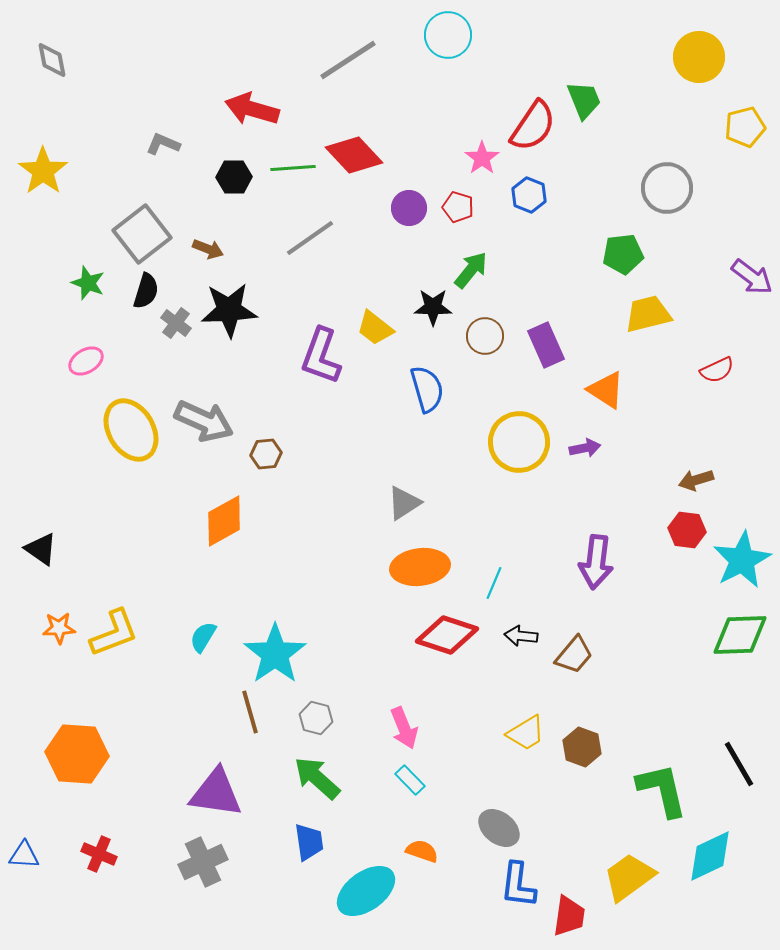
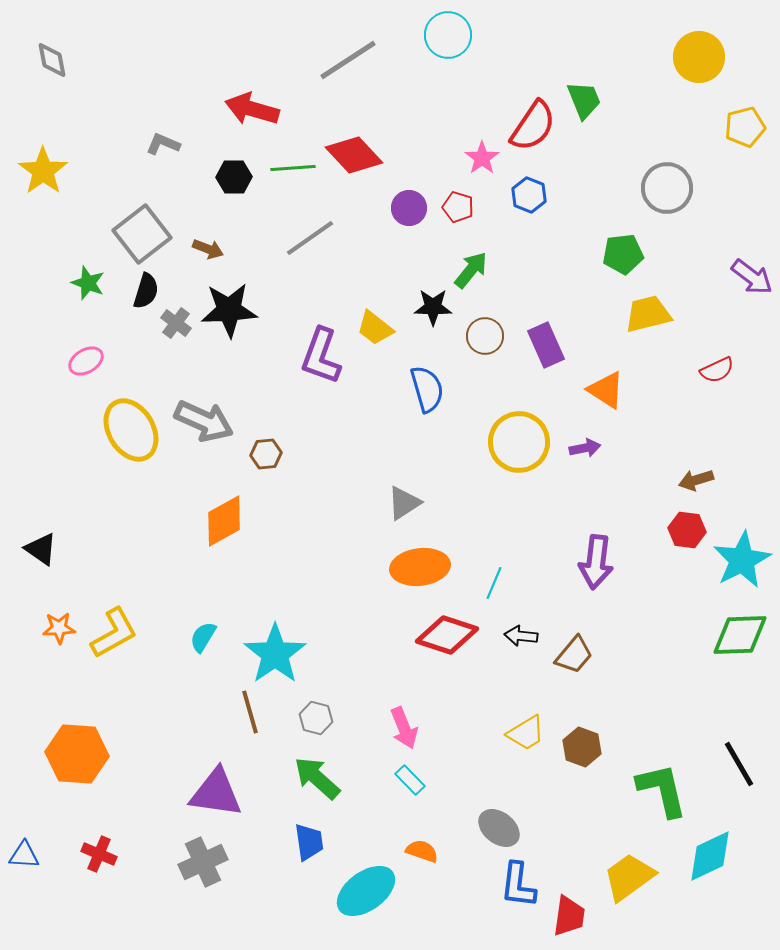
yellow L-shape at (114, 633): rotated 8 degrees counterclockwise
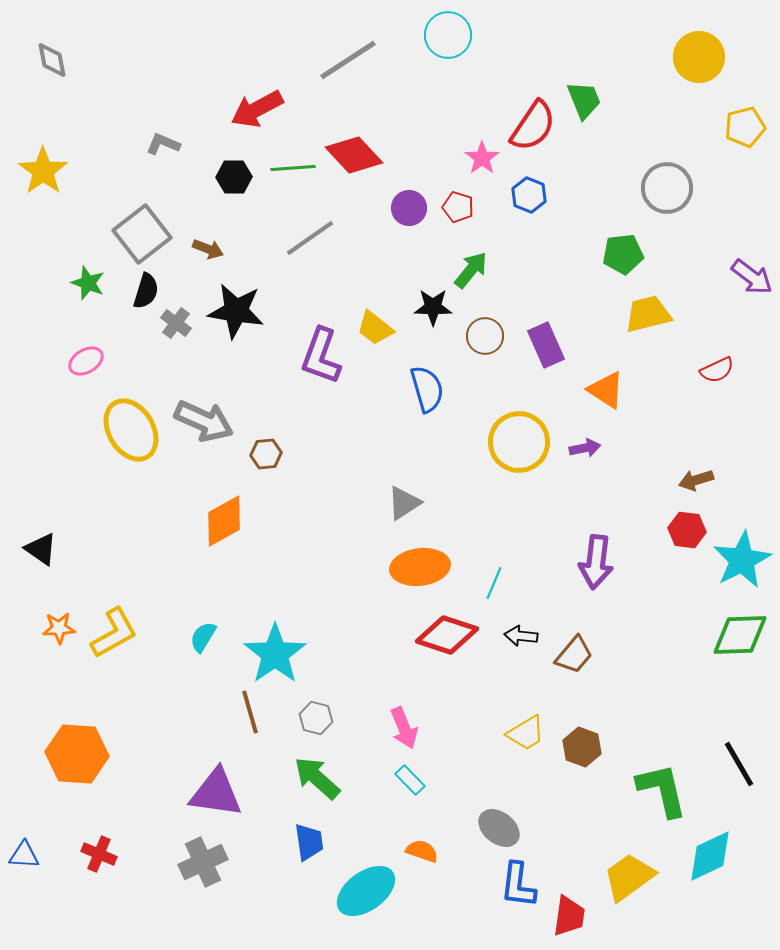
red arrow at (252, 109): moved 5 px right; rotated 44 degrees counterclockwise
black star at (229, 310): moved 7 px right, 1 px down; rotated 12 degrees clockwise
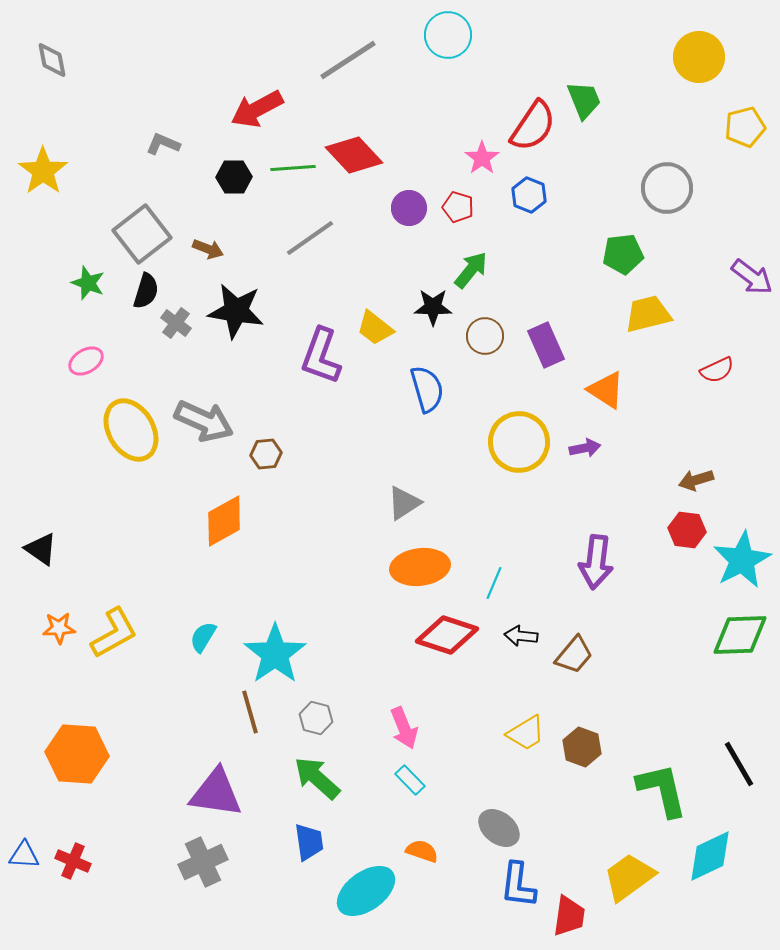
red cross at (99, 854): moved 26 px left, 7 px down
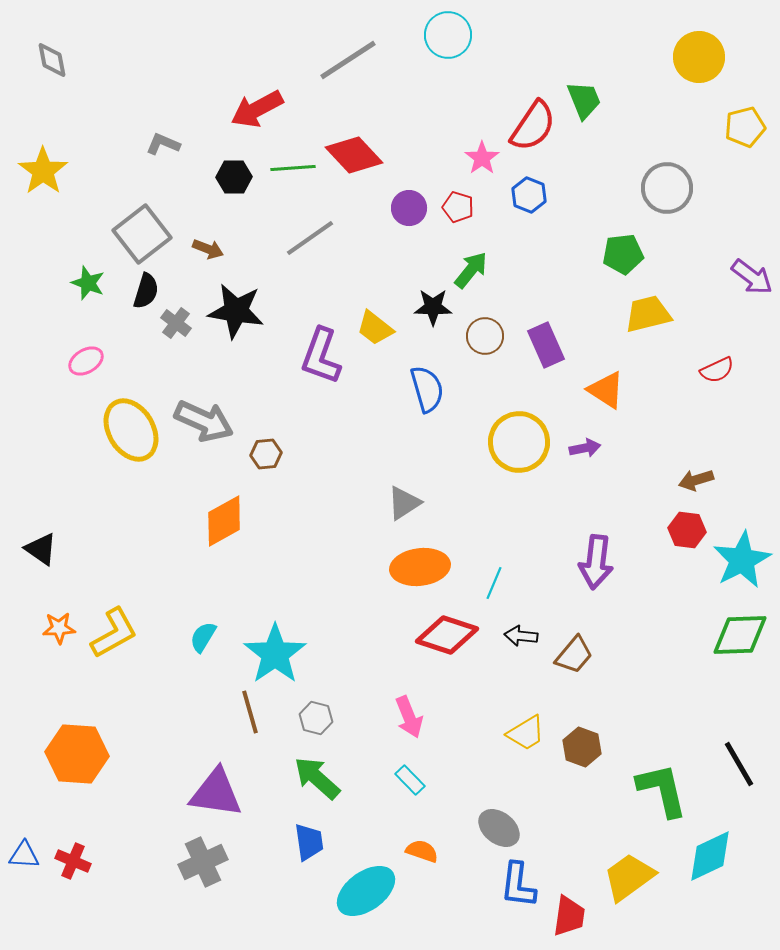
pink arrow at (404, 728): moved 5 px right, 11 px up
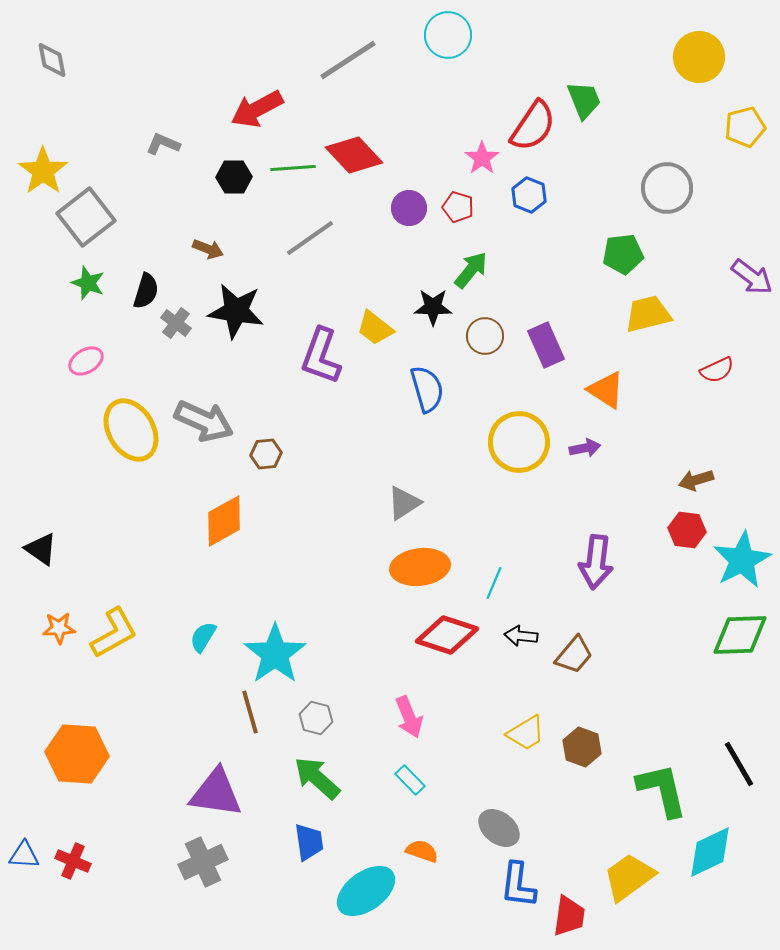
gray square at (142, 234): moved 56 px left, 17 px up
cyan diamond at (710, 856): moved 4 px up
